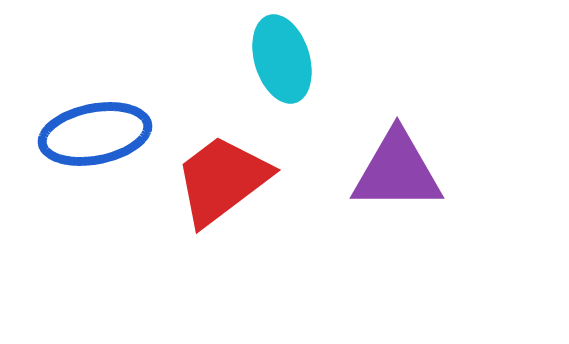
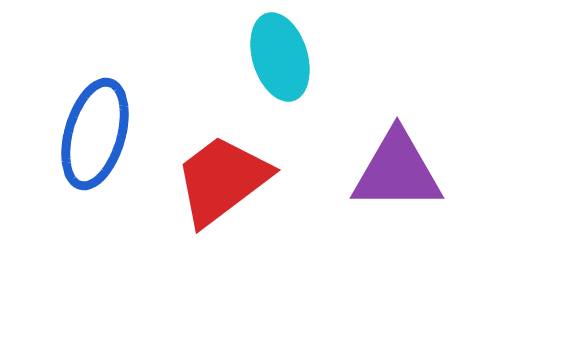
cyan ellipse: moved 2 px left, 2 px up
blue ellipse: rotated 63 degrees counterclockwise
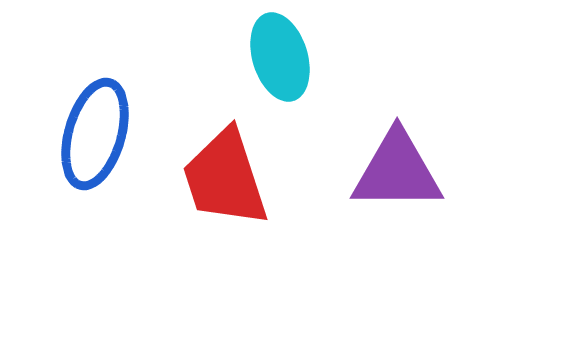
red trapezoid: moved 3 px right, 2 px up; rotated 71 degrees counterclockwise
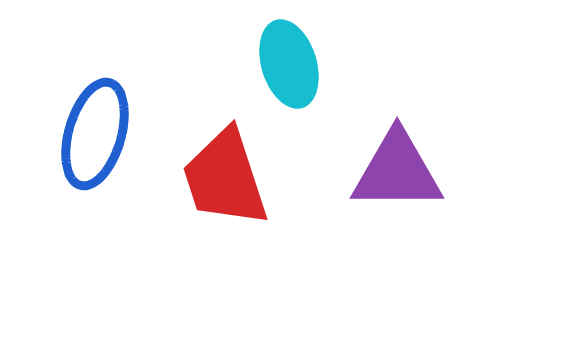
cyan ellipse: moved 9 px right, 7 px down
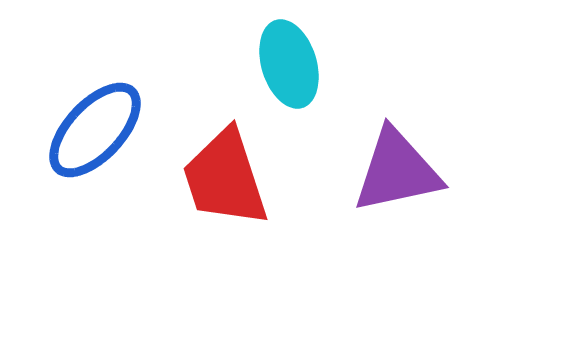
blue ellipse: moved 4 px up; rotated 27 degrees clockwise
purple triangle: rotated 12 degrees counterclockwise
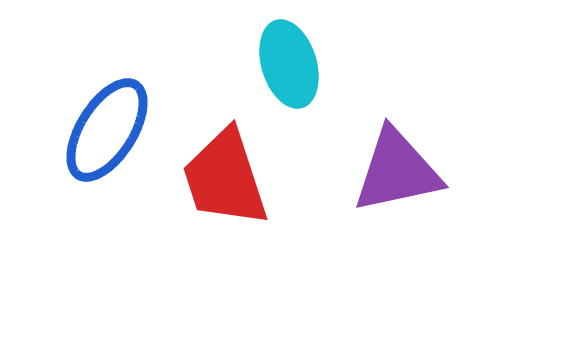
blue ellipse: moved 12 px right; rotated 11 degrees counterclockwise
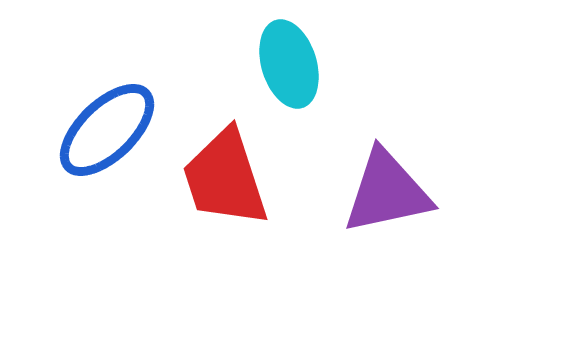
blue ellipse: rotated 14 degrees clockwise
purple triangle: moved 10 px left, 21 px down
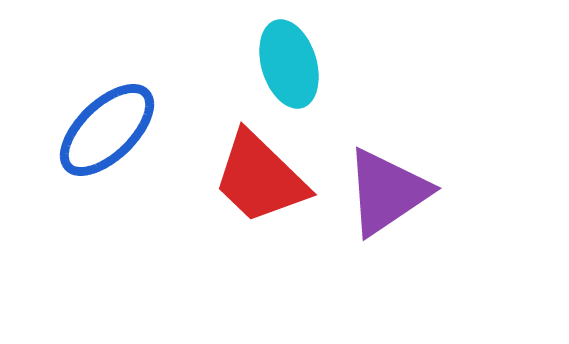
red trapezoid: moved 35 px right; rotated 28 degrees counterclockwise
purple triangle: rotated 22 degrees counterclockwise
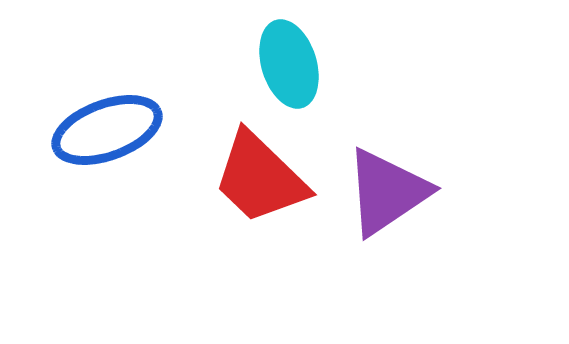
blue ellipse: rotated 24 degrees clockwise
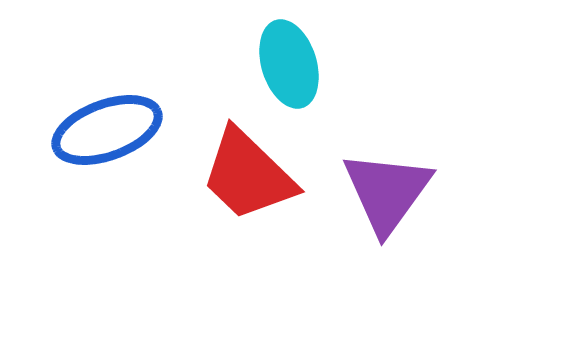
red trapezoid: moved 12 px left, 3 px up
purple triangle: rotated 20 degrees counterclockwise
